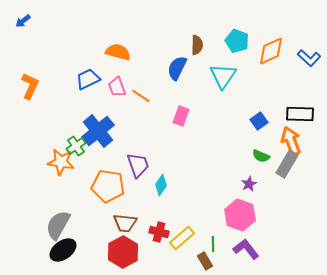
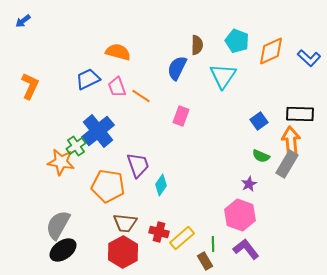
orange arrow: rotated 16 degrees clockwise
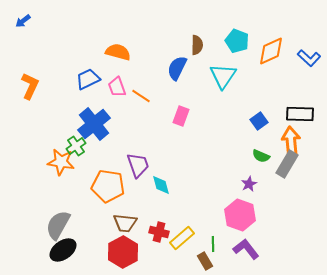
blue cross: moved 4 px left, 7 px up
cyan diamond: rotated 50 degrees counterclockwise
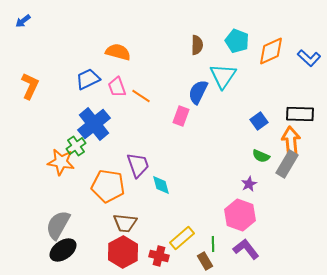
blue semicircle: moved 21 px right, 24 px down
red cross: moved 24 px down
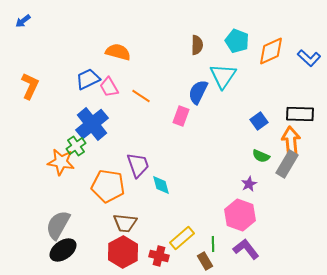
pink trapezoid: moved 8 px left; rotated 10 degrees counterclockwise
blue cross: moved 2 px left
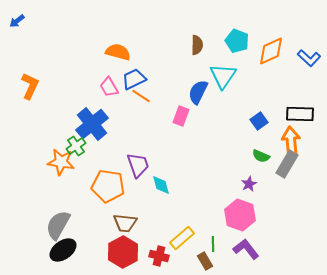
blue arrow: moved 6 px left
blue trapezoid: moved 46 px right
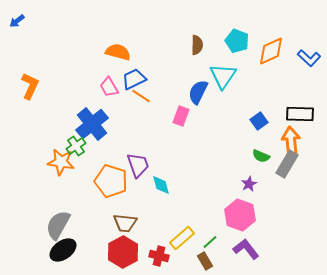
orange pentagon: moved 3 px right, 5 px up; rotated 8 degrees clockwise
green line: moved 3 px left, 2 px up; rotated 49 degrees clockwise
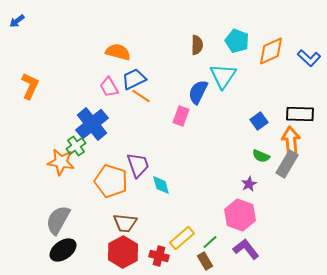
gray semicircle: moved 5 px up
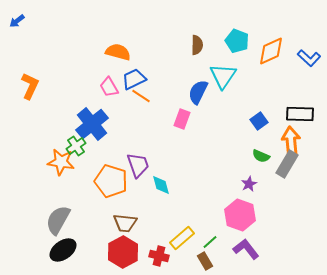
pink rectangle: moved 1 px right, 3 px down
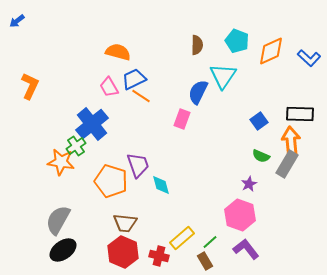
red hexagon: rotated 8 degrees counterclockwise
